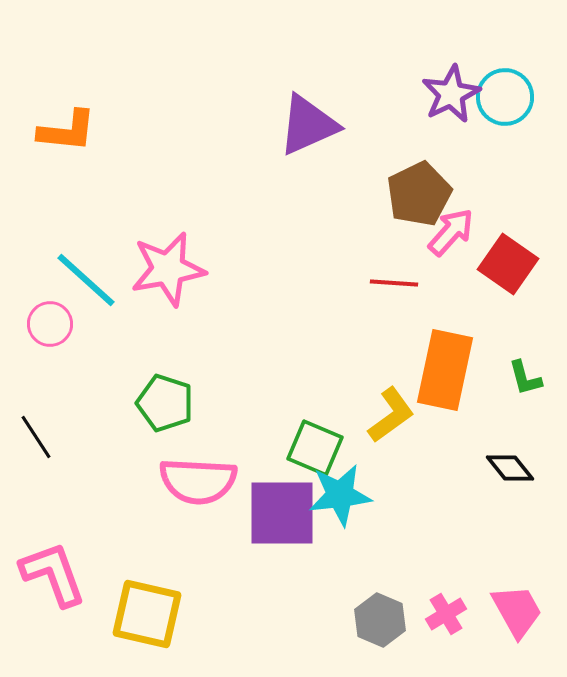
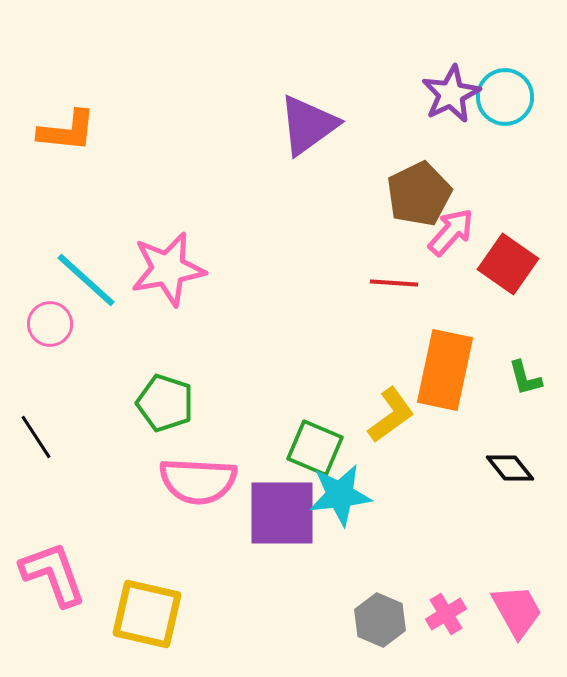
purple triangle: rotated 12 degrees counterclockwise
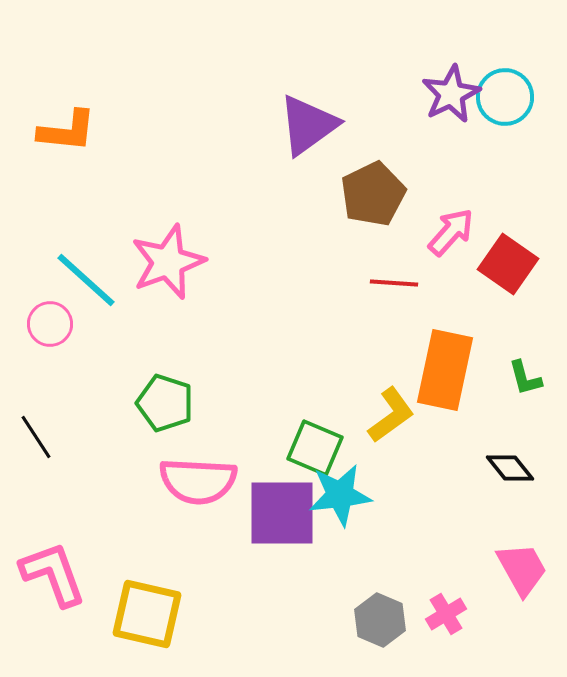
brown pentagon: moved 46 px left
pink star: moved 7 px up; rotated 10 degrees counterclockwise
pink trapezoid: moved 5 px right, 42 px up
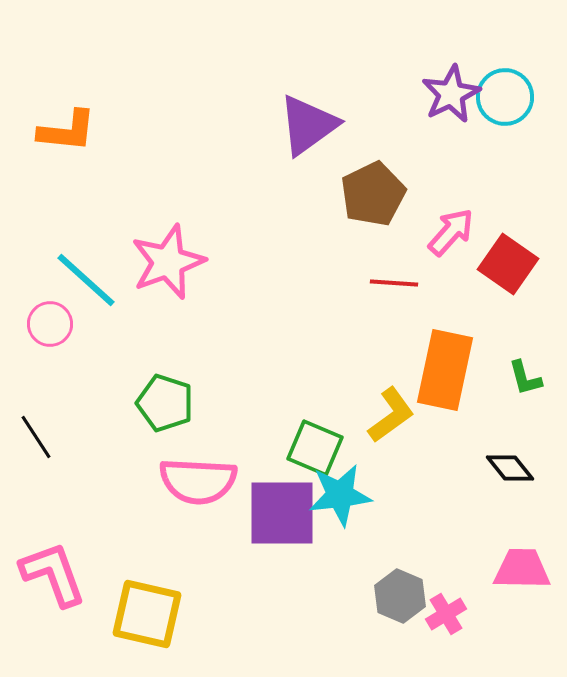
pink trapezoid: rotated 60 degrees counterclockwise
gray hexagon: moved 20 px right, 24 px up
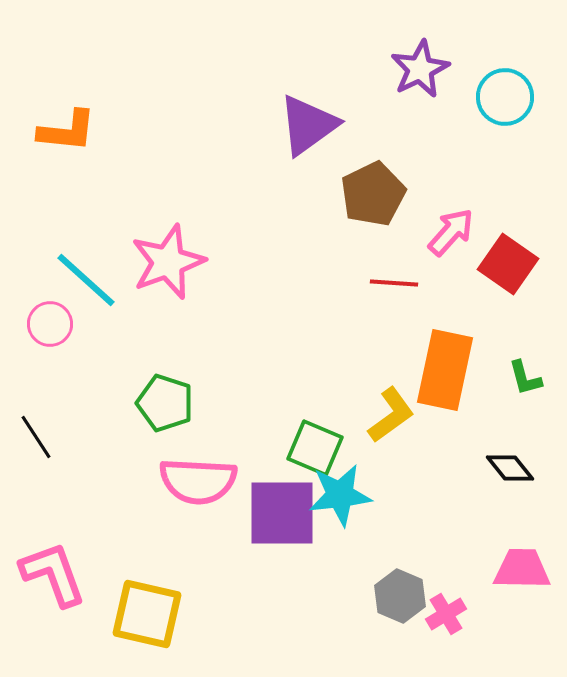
purple star: moved 31 px left, 25 px up
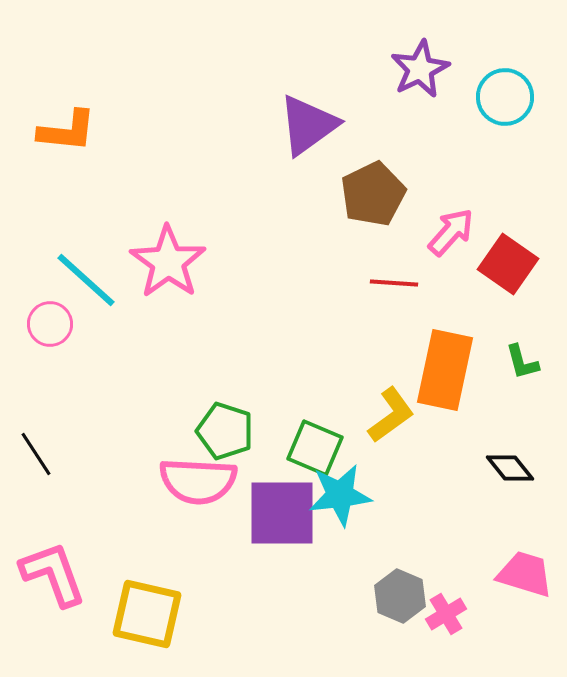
pink star: rotated 16 degrees counterclockwise
green L-shape: moved 3 px left, 16 px up
green pentagon: moved 60 px right, 28 px down
black line: moved 17 px down
pink trapezoid: moved 3 px right, 5 px down; rotated 16 degrees clockwise
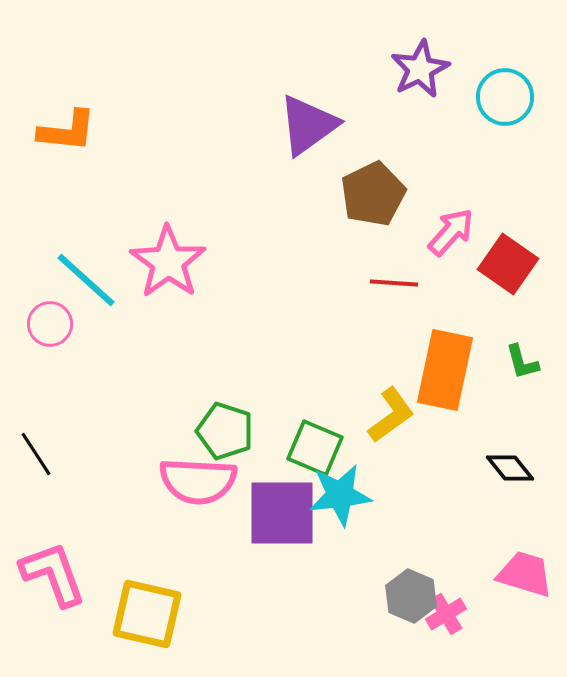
gray hexagon: moved 11 px right
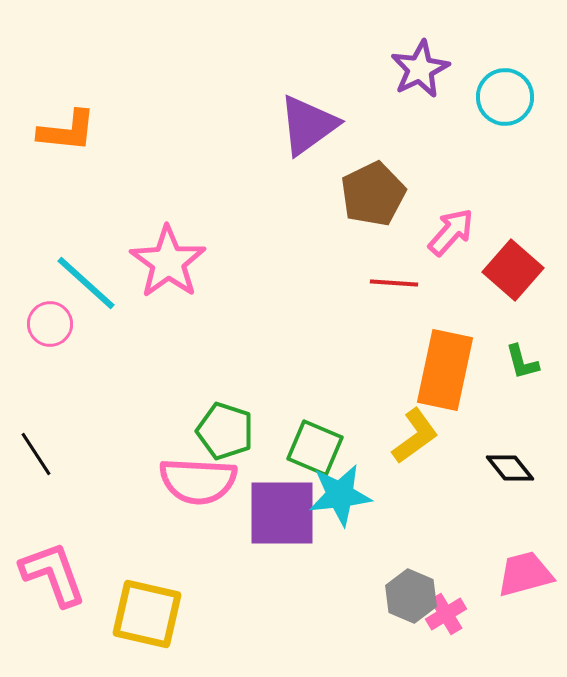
red square: moved 5 px right, 6 px down; rotated 6 degrees clockwise
cyan line: moved 3 px down
yellow L-shape: moved 24 px right, 21 px down
pink trapezoid: rotated 32 degrees counterclockwise
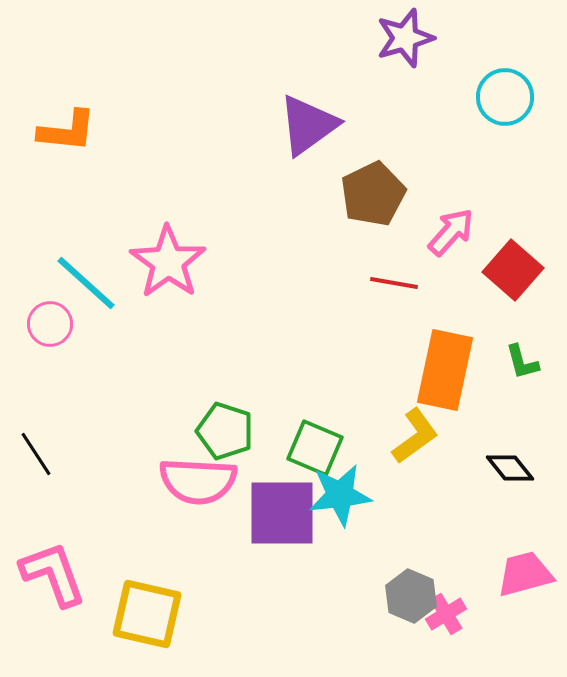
purple star: moved 15 px left, 31 px up; rotated 10 degrees clockwise
red line: rotated 6 degrees clockwise
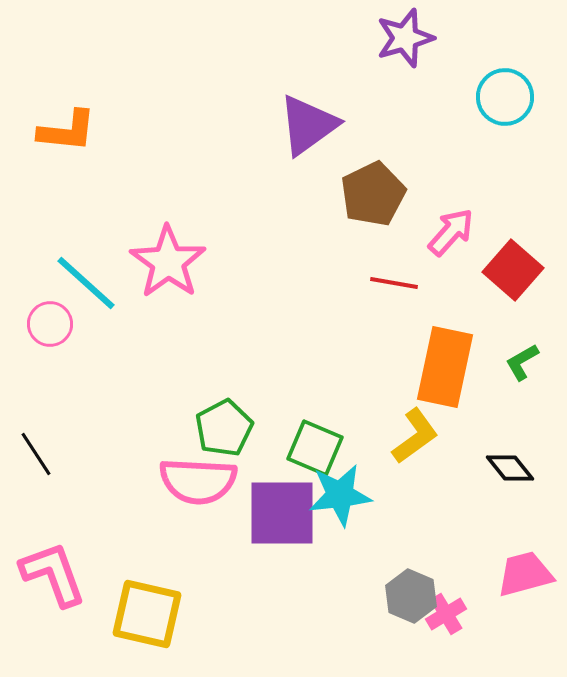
green L-shape: rotated 75 degrees clockwise
orange rectangle: moved 3 px up
green pentagon: moved 1 px left, 3 px up; rotated 26 degrees clockwise
